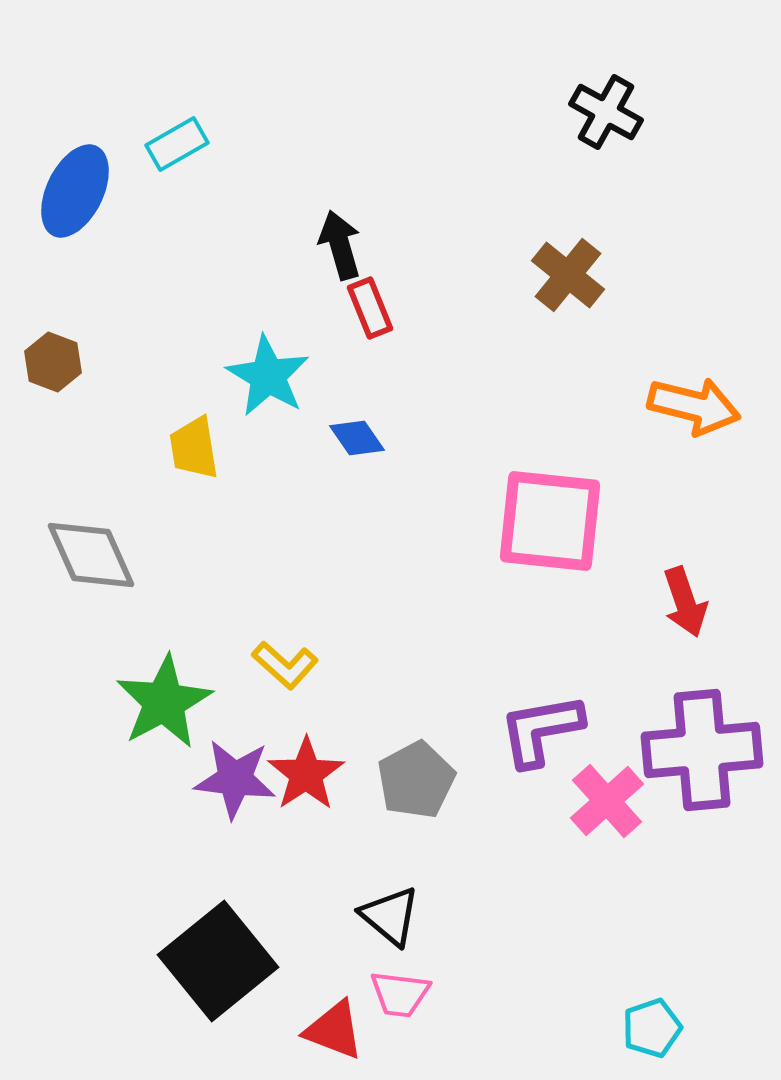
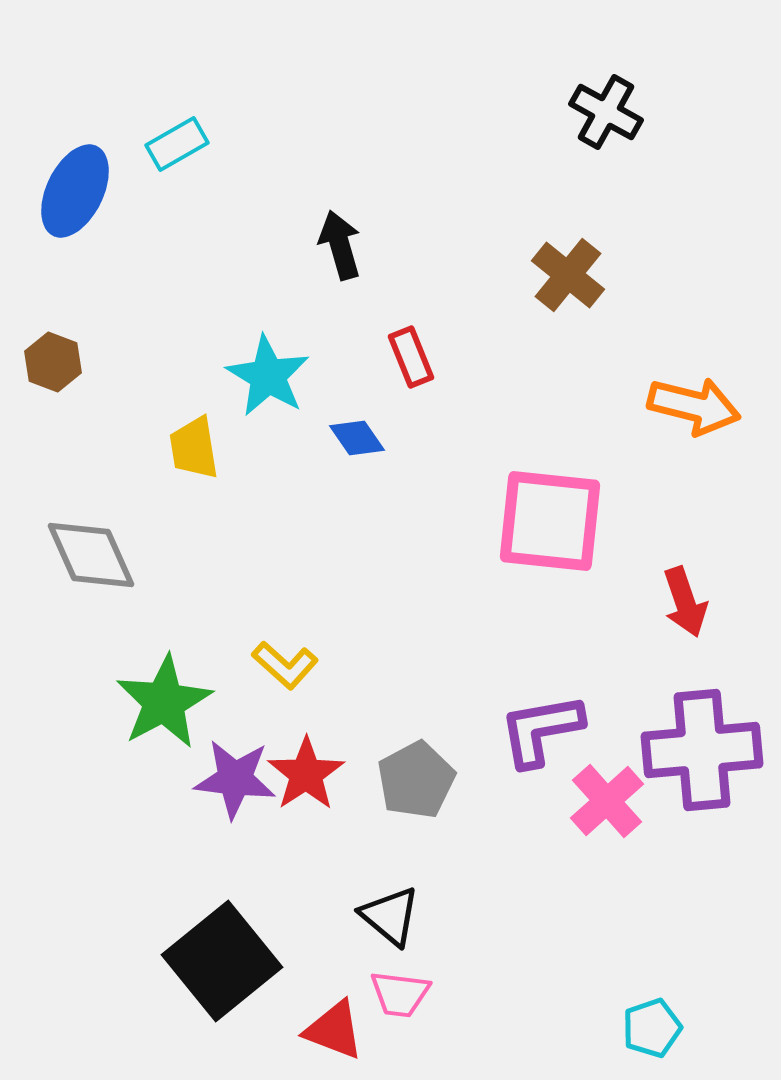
red rectangle: moved 41 px right, 49 px down
black square: moved 4 px right
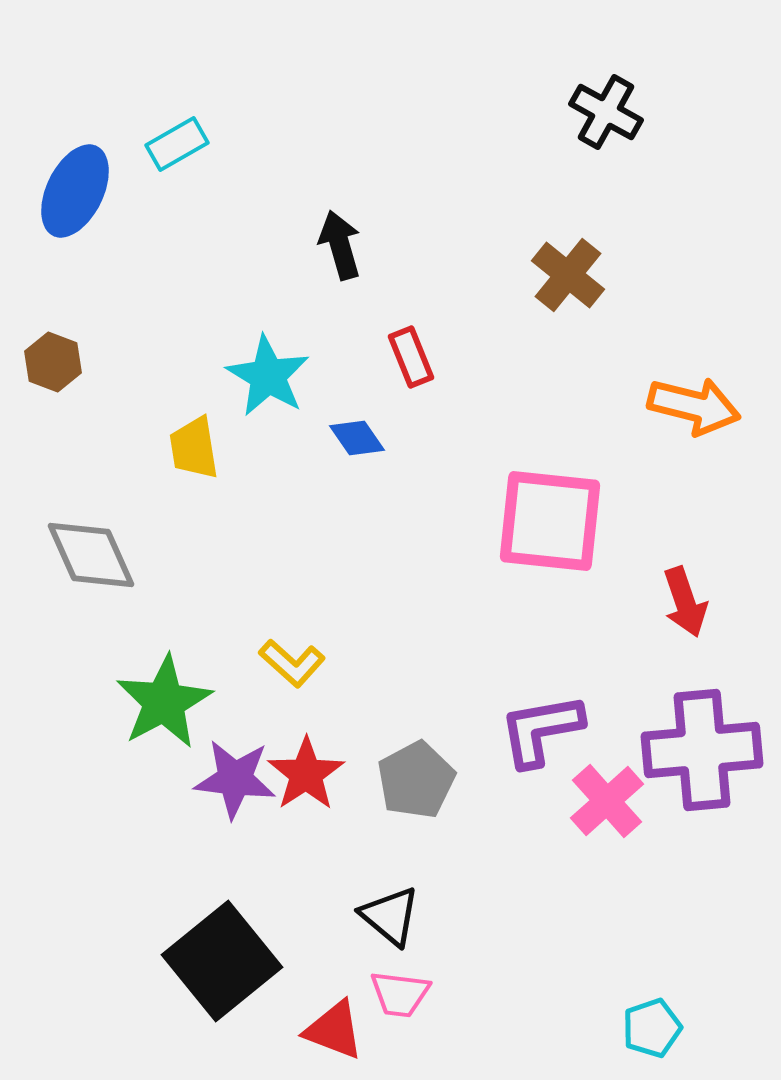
yellow L-shape: moved 7 px right, 2 px up
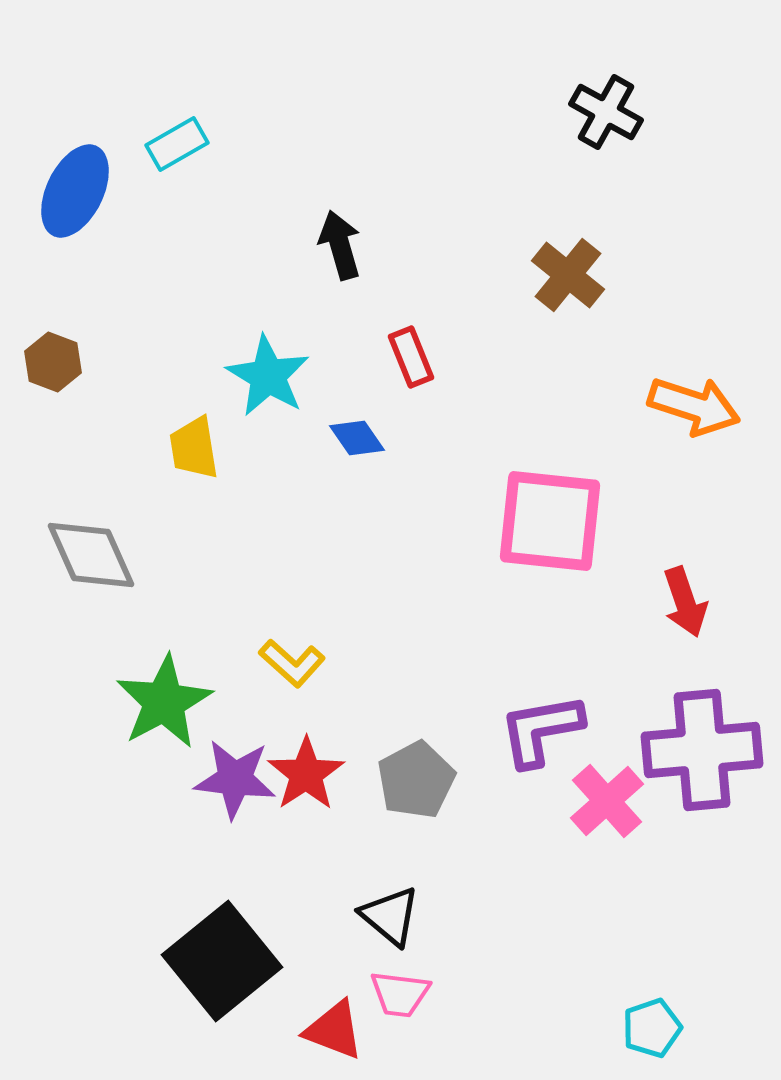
orange arrow: rotated 4 degrees clockwise
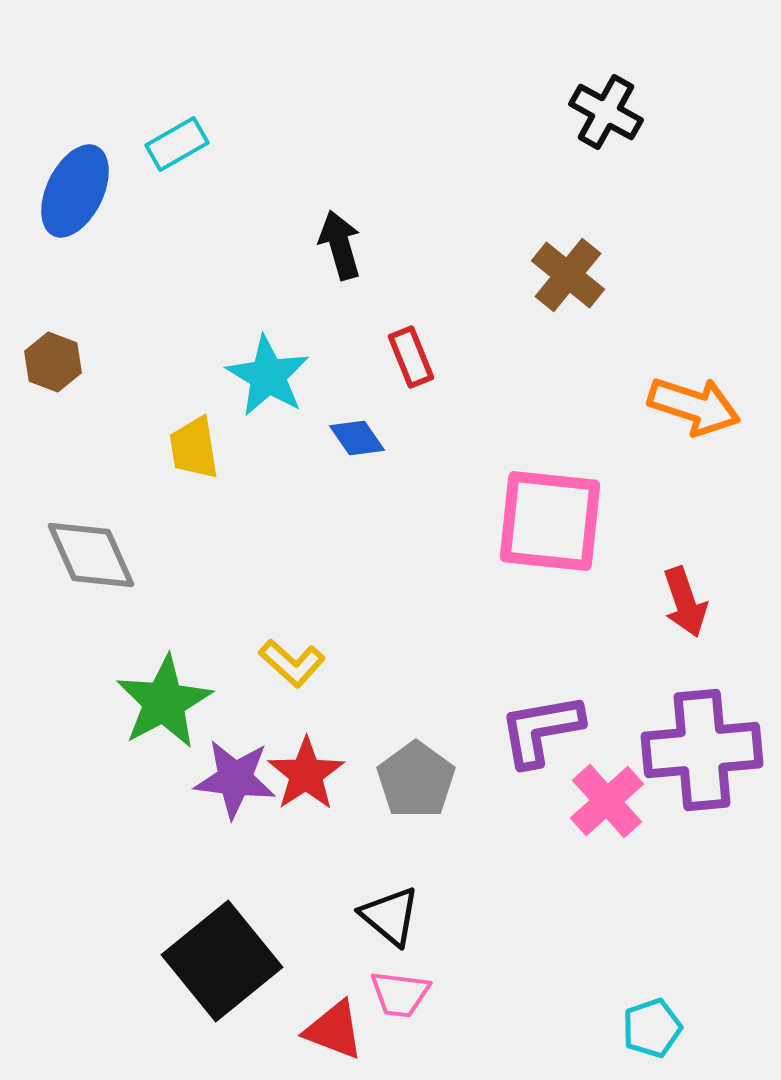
gray pentagon: rotated 8 degrees counterclockwise
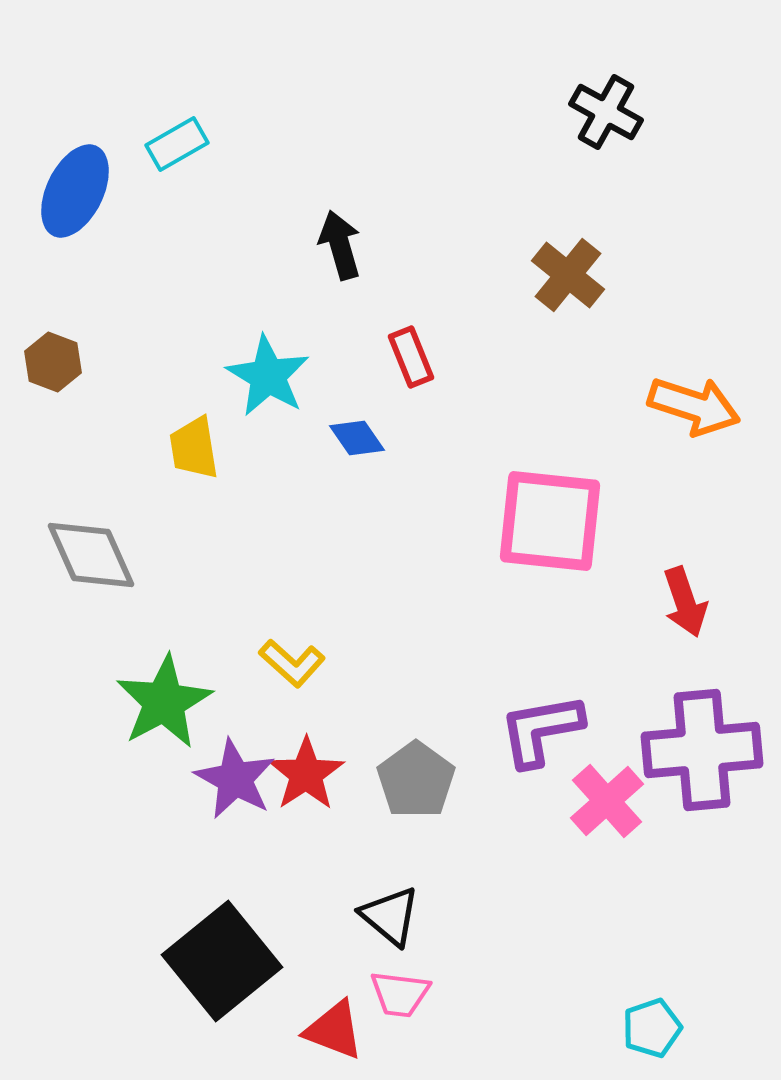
purple star: rotated 22 degrees clockwise
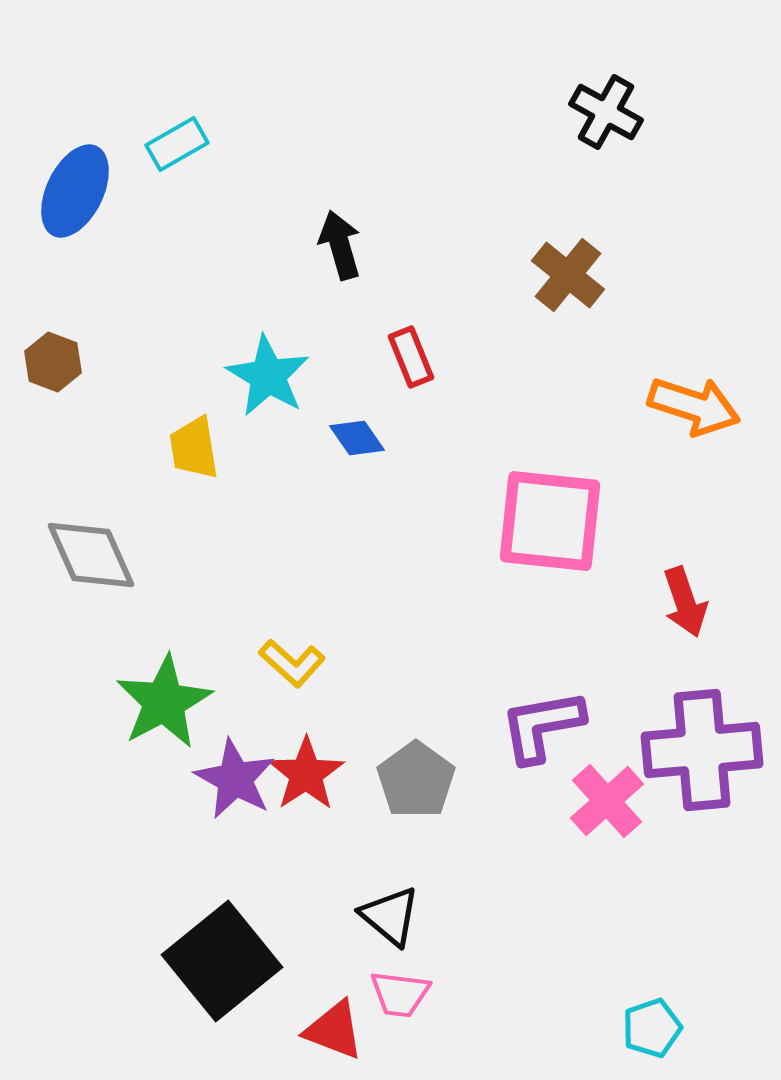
purple L-shape: moved 1 px right, 4 px up
